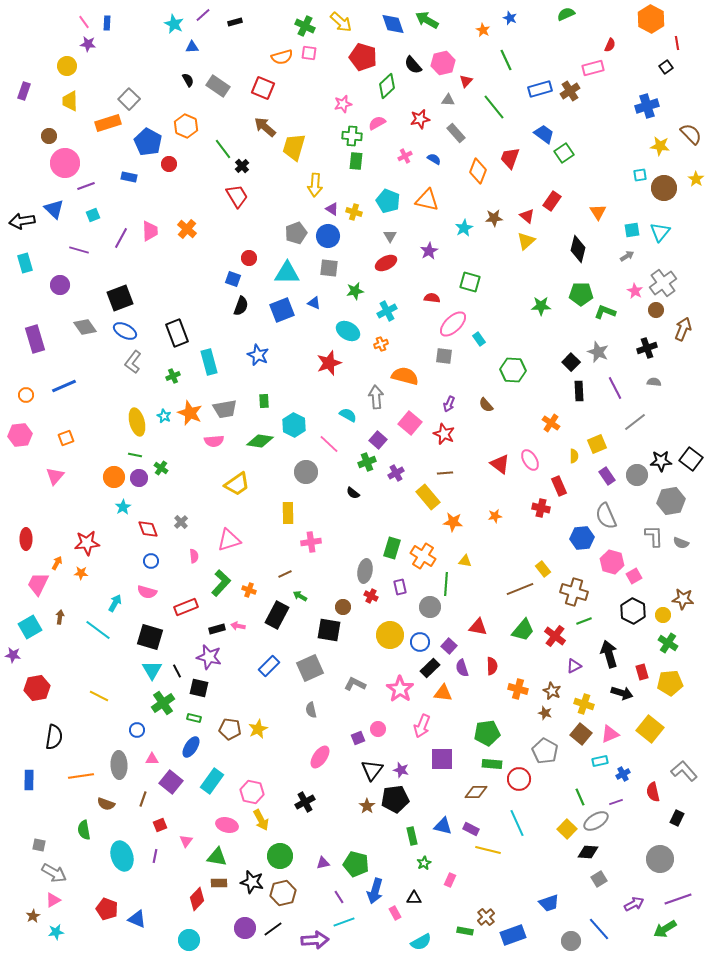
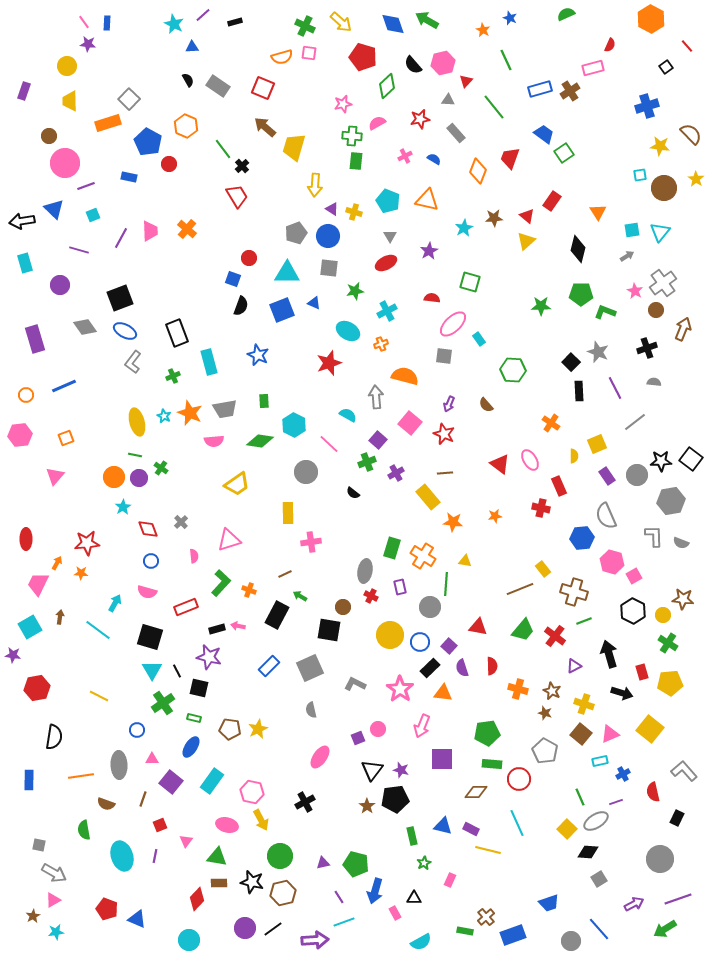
red line at (677, 43): moved 10 px right, 3 px down; rotated 32 degrees counterclockwise
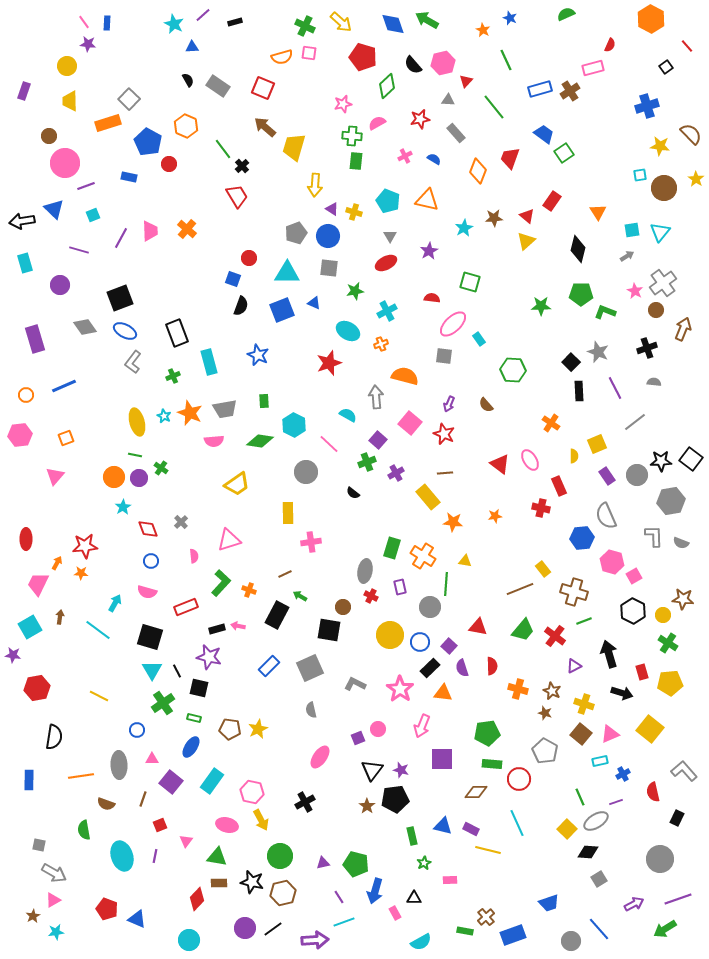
red star at (87, 543): moved 2 px left, 3 px down
pink rectangle at (450, 880): rotated 64 degrees clockwise
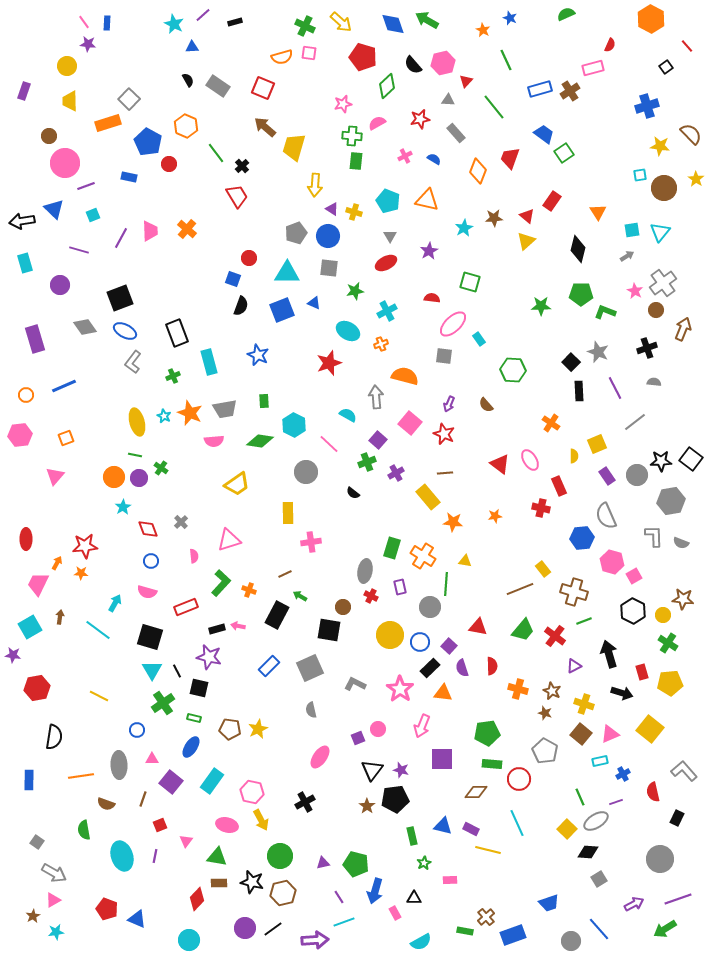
green line at (223, 149): moved 7 px left, 4 px down
gray square at (39, 845): moved 2 px left, 3 px up; rotated 24 degrees clockwise
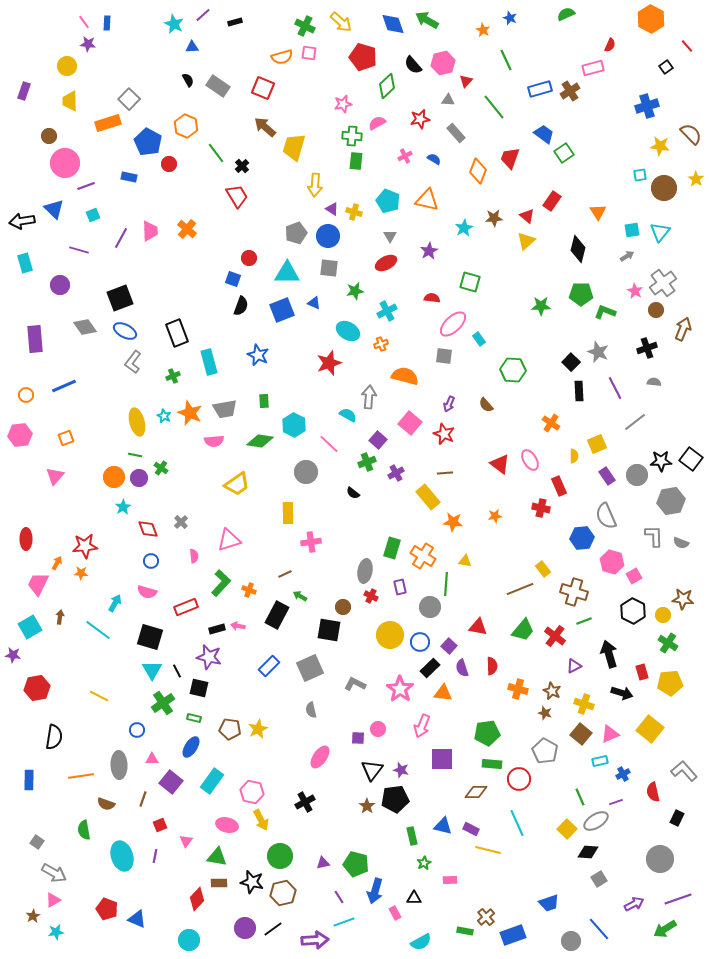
purple rectangle at (35, 339): rotated 12 degrees clockwise
gray arrow at (376, 397): moved 7 px left; rotated 10 degrees clockwise
purple square at (358, 738): rotated 24 degrees clockwise
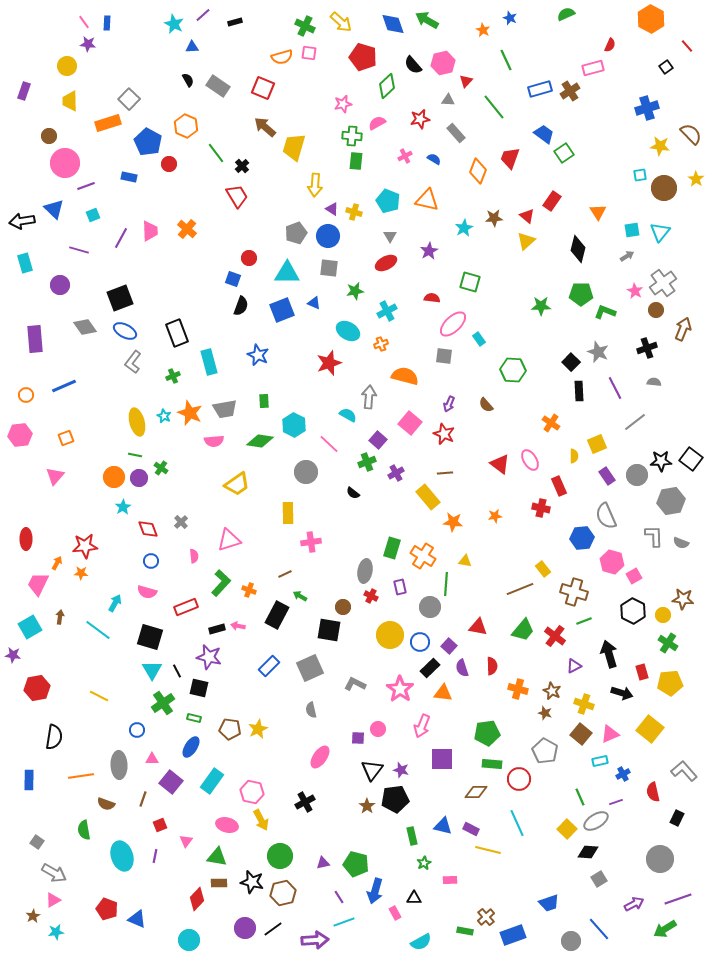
blue cross at (647, 106): moved 2 px down
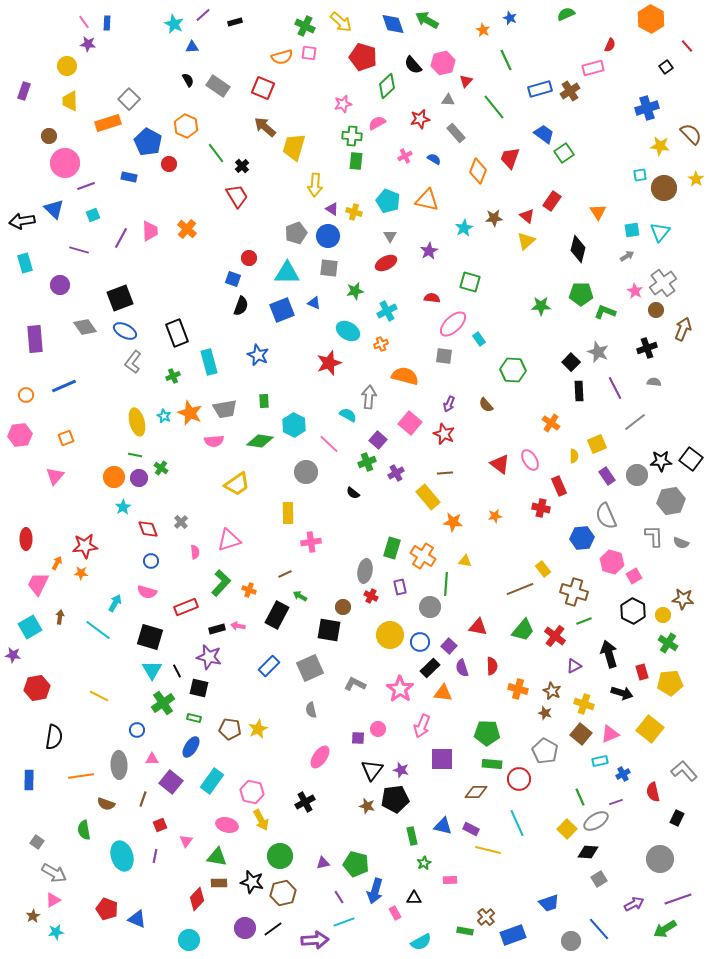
pink semicircle at (194, 556): moved 1 px right, 4 px up
green pentagon at (487, 733): rotated 10 degrees clockwise
brown star at (367, 806): rotated 21 degrees counterclockwise
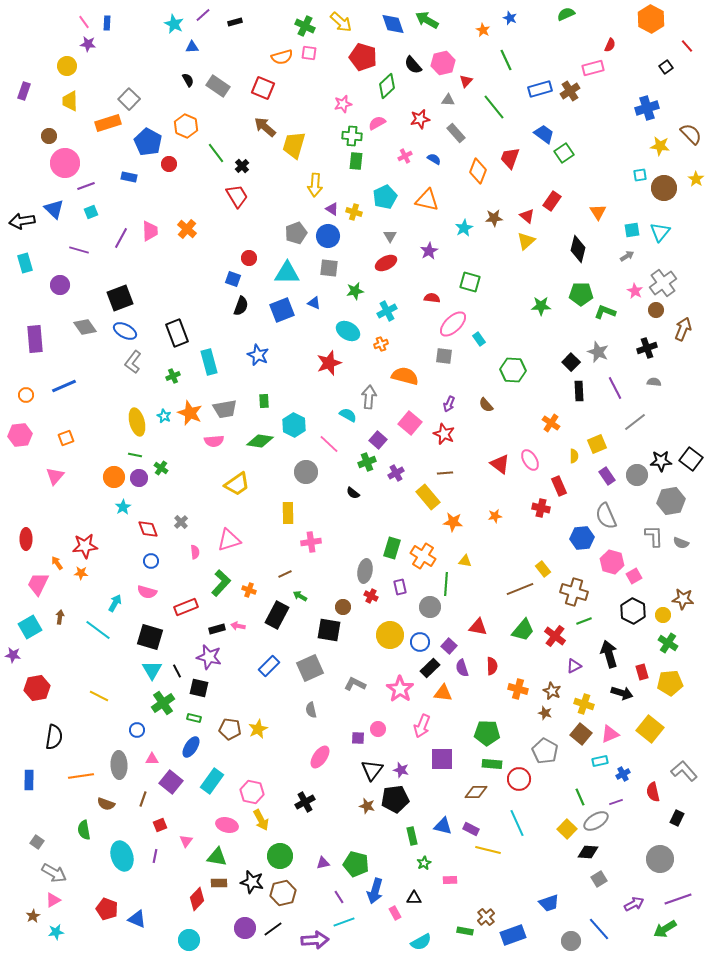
yellow trapezoid at (294, 147): moved 2 px up
cyan pentagon at (388, 201): moved 3 px left, 4 px up; rotated 25 degrees clockwise
cyan square at (93, 215): moved 2 px left, 3 px up
orange arrow at (57, 563): rotated 64 degrees counterclockwise
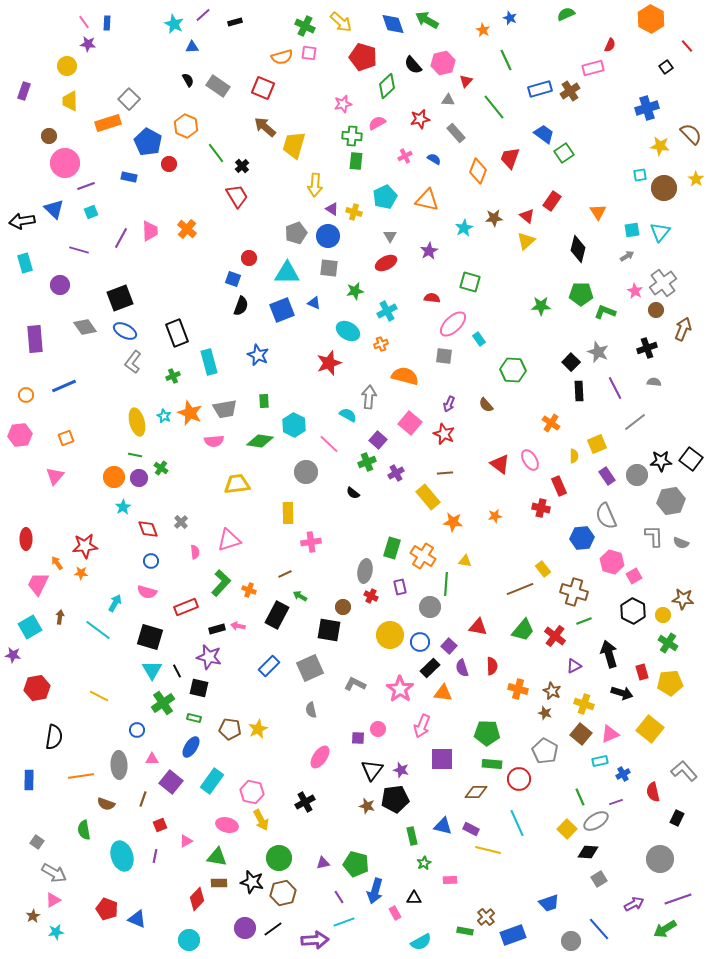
yellow trapezoid at (237, 484): rotated 152 degrees counterclockwise
pink triangle at (186, 841): rotated 24 degrees clockwise
green circle at (280, 856): moved 1 px left, 2 px down
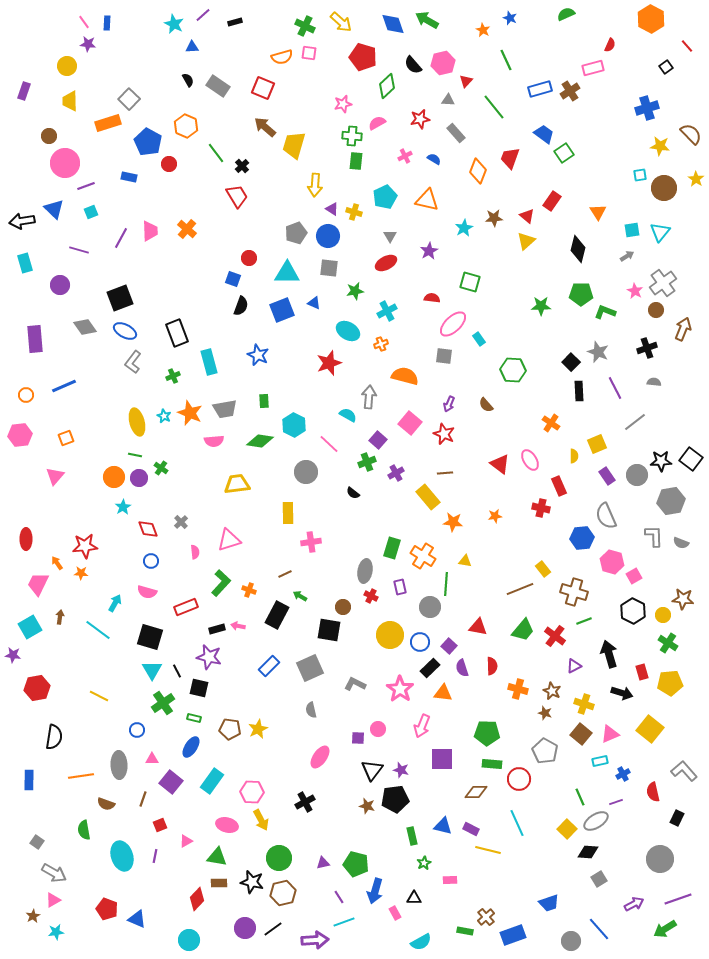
pink hexagon at (252, 792): rotated 10 degrees counterclockwise
